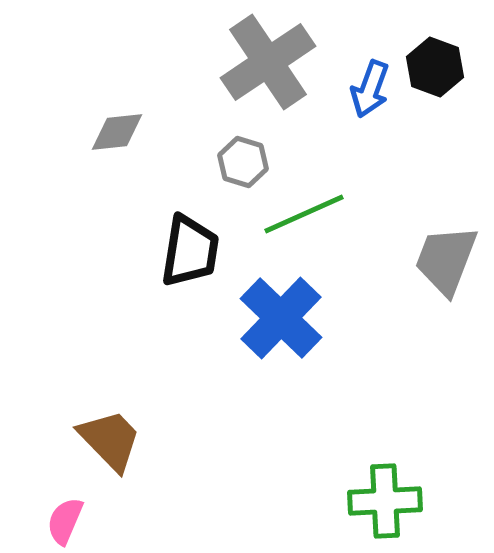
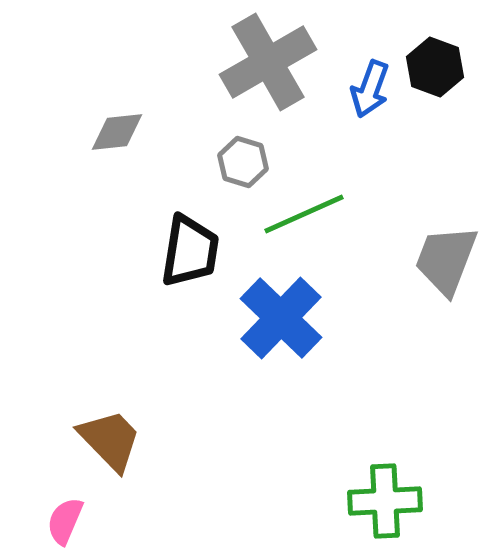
gray cross: rotated 4 degrees clockwise
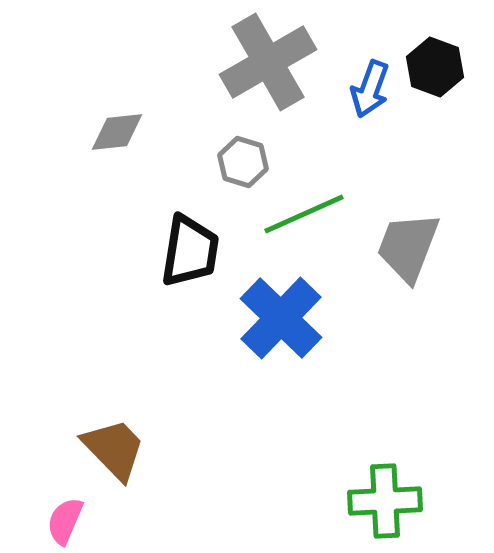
gray trapezoid: moved 38 px left, 13 px up
brown trapezoid: moved 4 px right, 9 px down
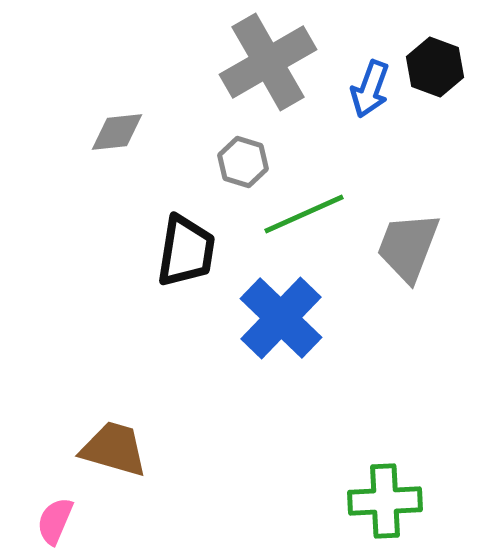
black trapezoid: moved 4 px left
brown trapezoid: rotated 30 degrees counterclockwise
pink semicircle: moved 10 px left
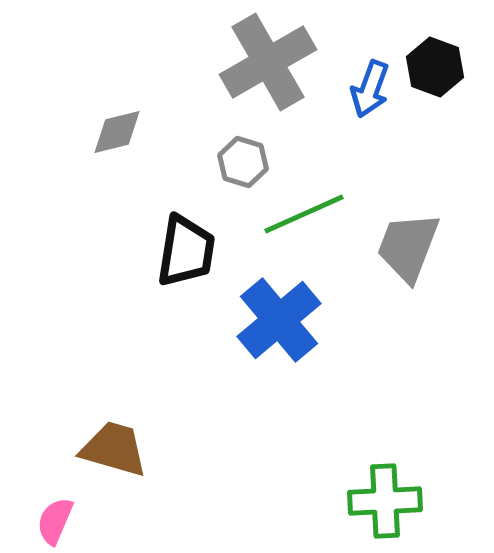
gray diamond: rotated 8 degrees counterclockwise
blue cross: moved 2 px left, 2 px down; rotated 6 degrees clockwise
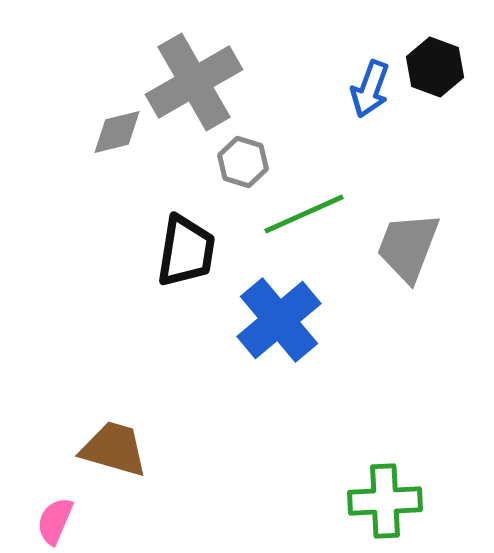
gray cross: moved 74 px left, 20 px down
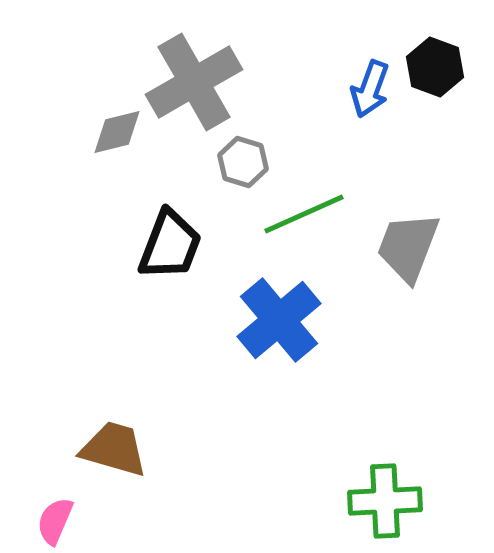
black trapezoid: moved 16 px left, 6 px up; rotated 12 degrees clockwise
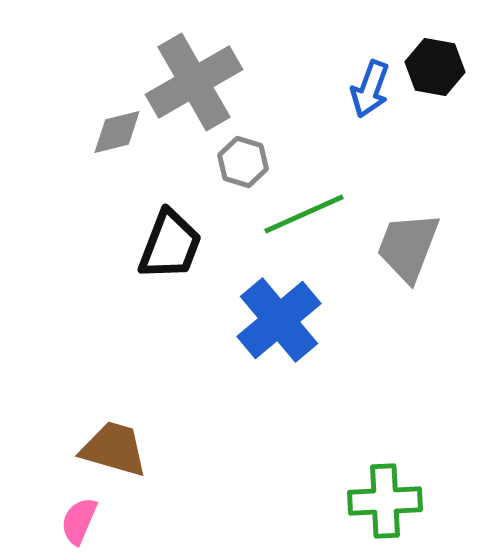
black hexagon: rotated 10 degrees counterclockwise
pink semicircle: moved 24 px right
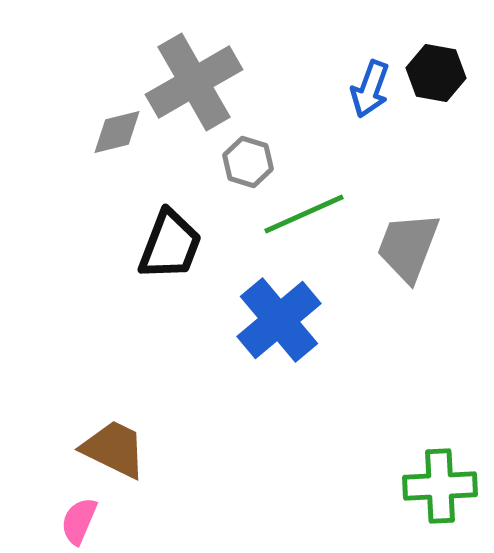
black hexagon: moved 1 px right, 6 px down
gray hexagon: moved 5 px right
brown trapezoid: rotated 10 degrees clockwise
green cross: moved 55 px right, 15 px up
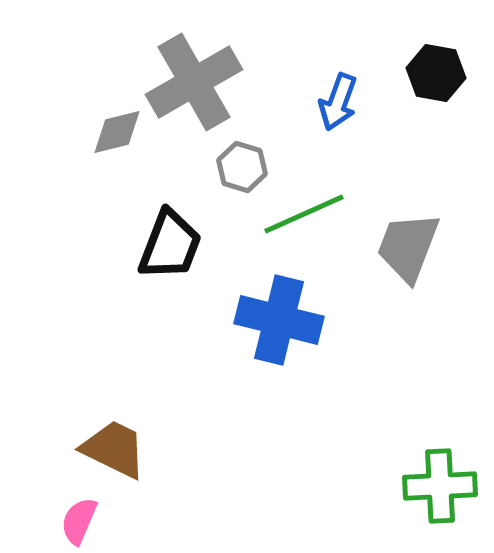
blue arrow: moved 32 px left, 13 px down
gray hexagon: moved 6 px left, 5 px down
blue cross: rotated 36 degrees counterclockwise
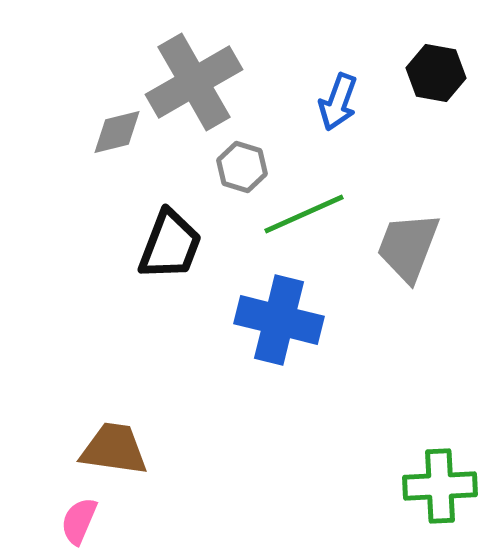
brown trapezoid: rotated 18 degrees counterclockwise
